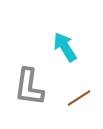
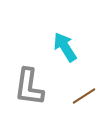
brown line: moved 5 px right, 2 px up
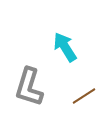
gray L-shape: rotated 9 degrees clockwise
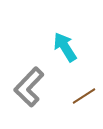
gray L-shape: rotated 27 degrees clockwise
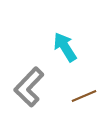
brown line: rotated 10 degrees clockwise
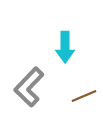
cyan arrow: rotated 148 degrees counterclockwise
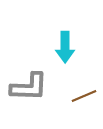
gray L-shape: rotated 132 degrees counterclockwise
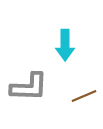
cyan arrow: moved 2 px up
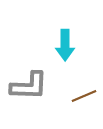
gray L-shape: moved 1 px up
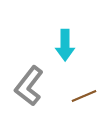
gray L-shape: rotated 126 degrees clockwise
